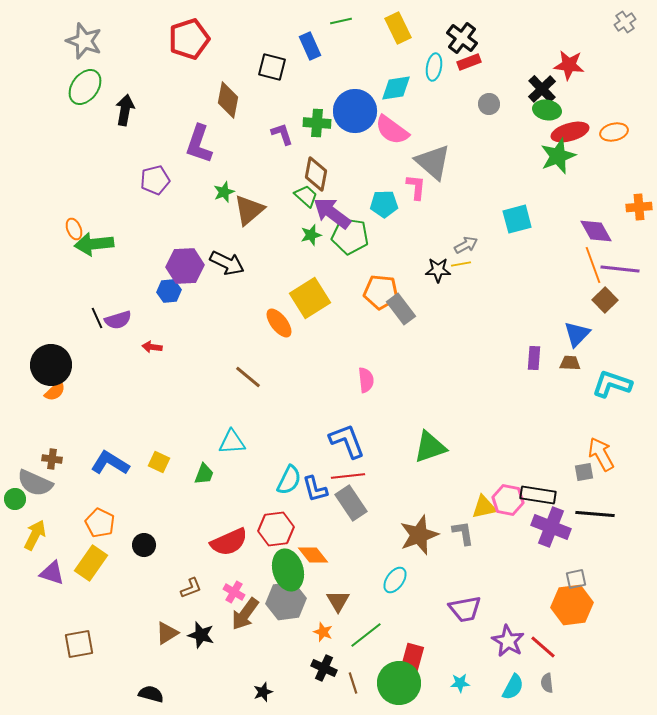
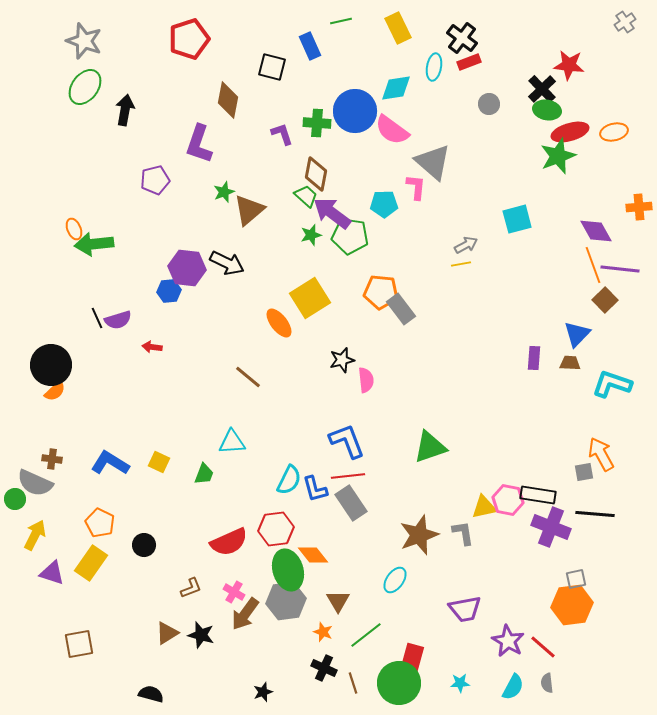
purple hexagon at (185, 266): moved 2 px right, 2 px down; rotated 9 degrees clockwise
black star at (438, 270): moved 96 px left, 90 px down; rotated 15 degrees counterclockwise
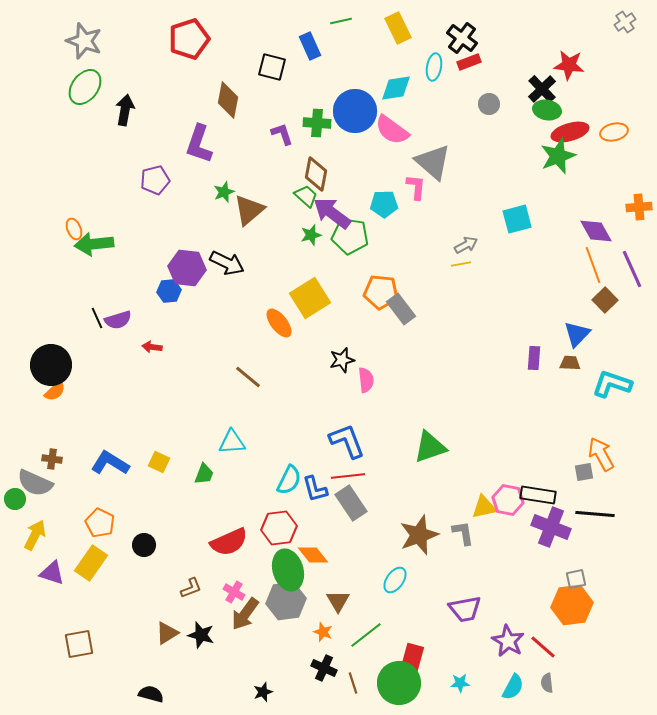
purple line at (620, 269): moved 12 px right; rotated 60 degrees clockwise
red hexagon at (276, 529): moved 3 px right, 1 px up
